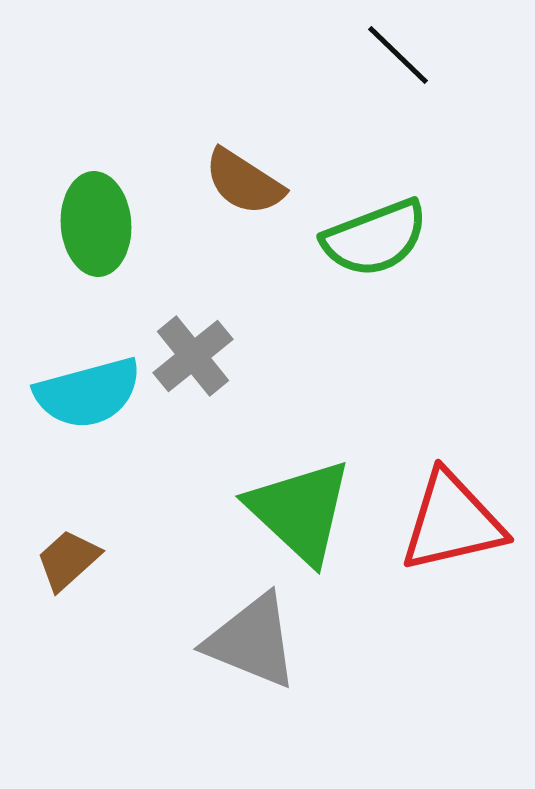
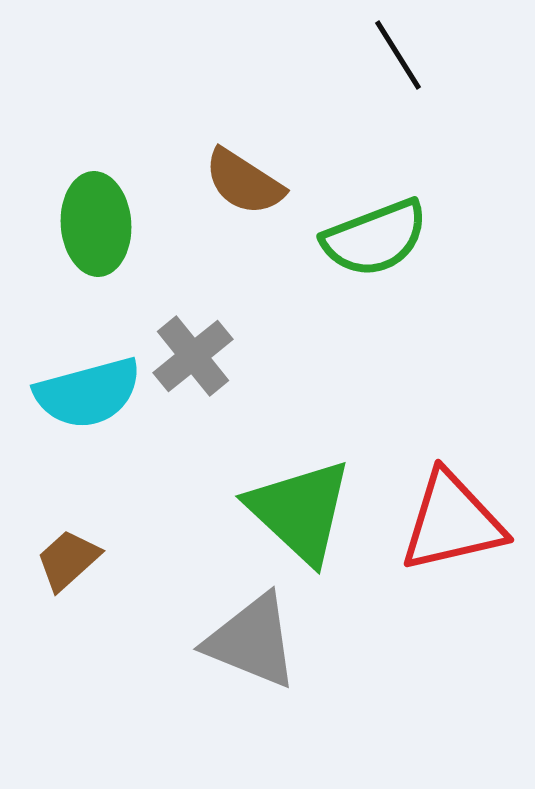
black line: rotated 14 degrees clockwise
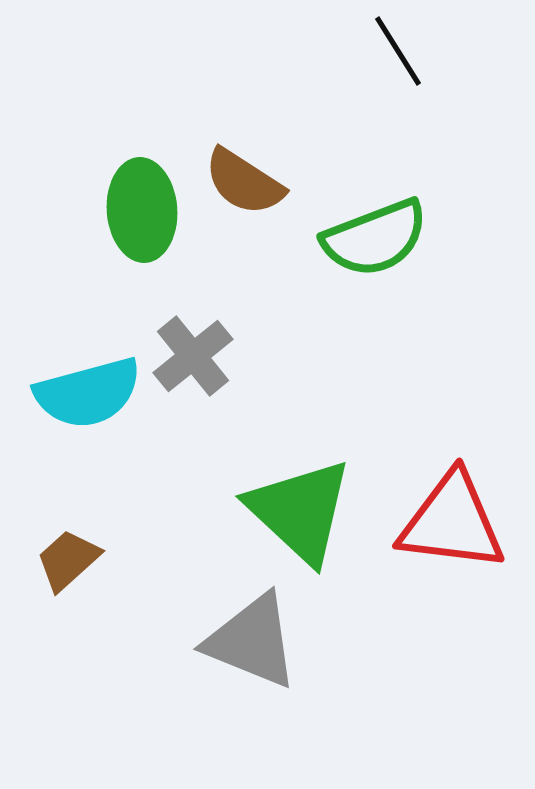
black line: moved 4 px up
green ellipse: moved 46 px right, 14 px up
red triangle: rotated 20 degrees clockwise
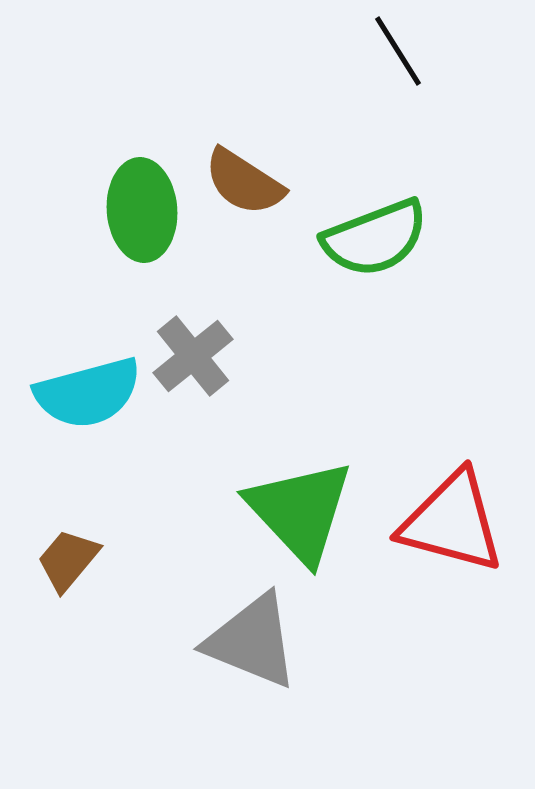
green triangle: rotated 4 degrees clockwise
red triangle: rotated 8 degrees clockwise
brown trapezoid: rotated 8 degrees counterclockwise
